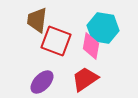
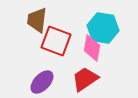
pink diamond: moved 1 px right, 2 px down
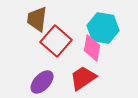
brown trapezoid: moved 1 px up
red square: rotated 20 degrees clockwise
red trapezoid: moved 2 px left, 1 px up
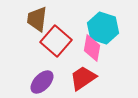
cyan hexagon: rotated 8 degrees clockwise
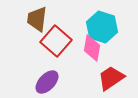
cyan hexagon: moved 1 px left, 1 px up
red trapezoid: moved 28 px right
purple ellipse: moved 5 px right
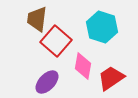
pink diamond: moved 9 px left, 18 px down
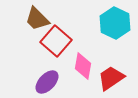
brown trapezoid: rotated 52 degrees counterclockwise
cyan hexagon: moved 13 px right, 4 px up; rotated 8 degrees clockwise
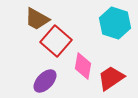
brown trapezoid: rotated 16 degrees counterclockwise
cyan hexagon: rotated 8 degrees counterclockwise
purple ellipse: moved 2 px left, 1 px up
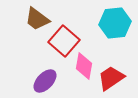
brown trapezoid: rotated 8 degrees clockwise
cyan hexagon: rotated 24 degrees counterclockwise
red square: moved 8 px right
pink diamond: moved 1 px right
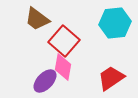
pink diamond: moved 21 px left, 1 px down
